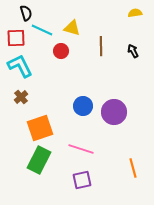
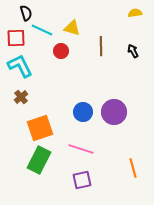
blue circle: moved 6 px down
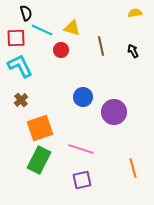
brown line: rotated 12 degrees counterclockwise
red circle: moved 1 px up
brown cross: moved 3 px down
blue circle: moved 15 px up
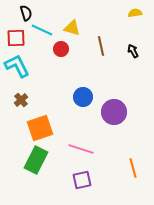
red circle: moved 1 px up
cyan L-shape: moved 3 px left
green rectangle: moved 3 px left
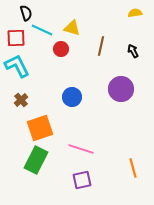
brown line: rotated 24 degrees clockwise
blue circle: moved 11 px left
purple circle: moved 7 px right, 23 px up
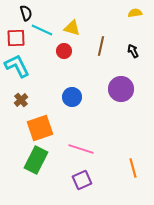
red circle: moved 3 px right, 2 px down
purple square: rotated 12 degrees counterclockwise
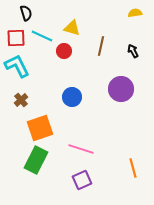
cyan line: moved 6 px down
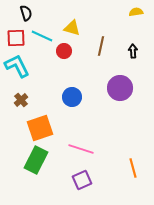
yellow semicircle: moved 1 px right, 1 px up
black arrow: rotated 24 degrees clockwise
purple circle: moved 1 px left, 1 px up
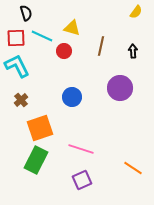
yellow semicircle: rotated 136 degrees clockwise
orange line: rotated 42 degrees counterclockwise
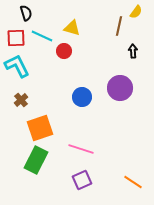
brown line: moved 18 px right, 20 px up
blue circle: moved 10 px right
orange line: moved 14 px down
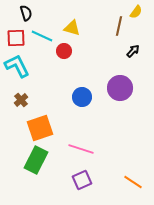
black arrow: rotated 48 degrees clockwise
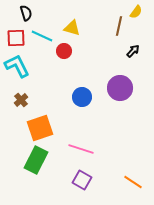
purple square: rotated 36 degrees counterclockwise
